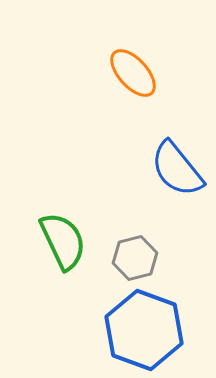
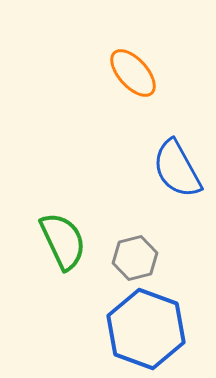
blue semicircle: rotated 10 degrees clockwise
blue hexagon: moved 2 px right, 1 px up
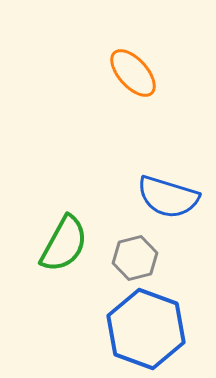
blue semicircle: moved 9 px left, 28 px down; rotated 44 degrees counterclockwise
green semicircle: moved 1 px right, 3 px down; rotated 54 degrees clockwise
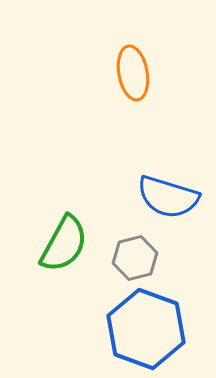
orange ellipse: rotated 32 degrees clockwise
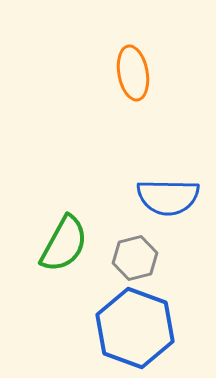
blue semicircle: rotated 16 degrees counterclockwise
blue hexagon: moved 11 px left, 1 px up
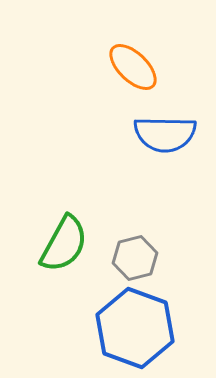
orange ellipse: moved 6 px up; rotated 36 degrees counterclockwise
blue semicircle: moved 3 px left, 63 px up
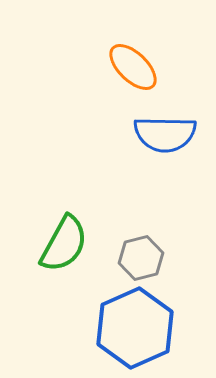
gray hexagon: moved 6 px right
blue hexagon: rotated 16 degrees clockwise
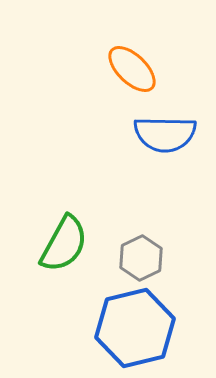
orange ellipse: moved 1 px left, 2 px down
gray hexagon: rotated 12 degrees counterclockwise
blue hexagon: rotated 10 degrees clockwise
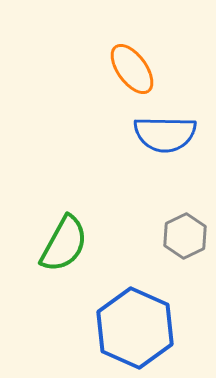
orange ellipse: rotated 10 degrees clockwise
gray hexagon: moved 44 px right, 22 px up
blue hexagon: rotated 22 degrees counterclockwise
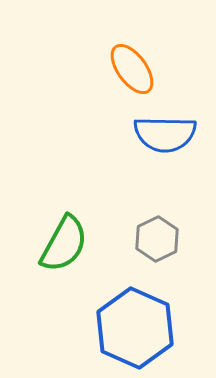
gray hexagon: moved 28 px left, 3 px down
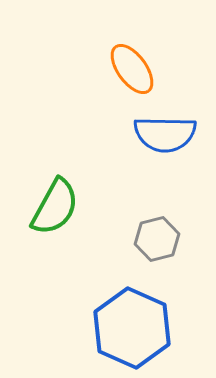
gray hexagon: rotated 12 degrees clockwise
green semicircle: moved 9 px left, 37 px up
blue hexagon: moved 3 px left
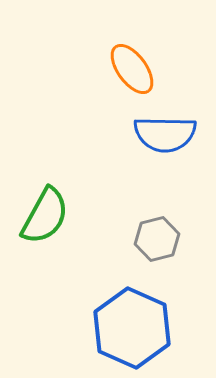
green semicircle: moved 10 px left, 9 px down
